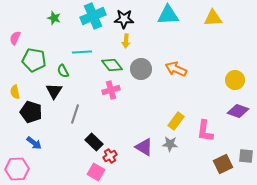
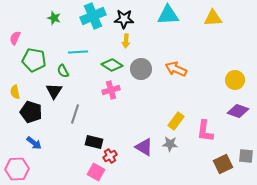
cyan line: moved 4 px left
green diamond: rotated 20 degrees counterclockwise
black rectangle: rotated 30 degrees counterclockwise
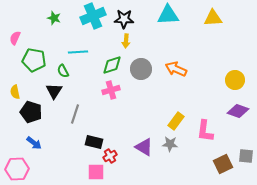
green diamond: rotated 50 degrees counterclockwise
pink square: rotated 30 degrees counterclockwise
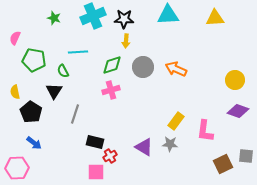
yellow triangle: moved 2 px right
gray circle: moved 2 px right, 2 px up
black pentagon: rotated 15 degrees clockwise
black rectangle: moved 1 px right
pink hexagon: moved 1 px up
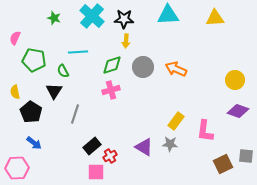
cyan cross: moved 1 px left; rotated 25 degrees counterclockwise
black rectangle: moved 3 px left, 4 px down; rotated 54 degrees counterclockwise
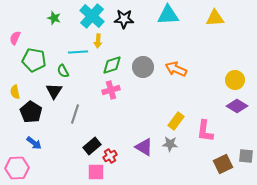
yellow arrow: moved 28 px left
purple diamond: moved 1 px left, 5 px up; rotated 10 degrees clockwise
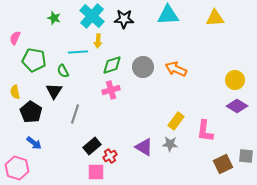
pink hexagon: rotated 20 degrees clockwise
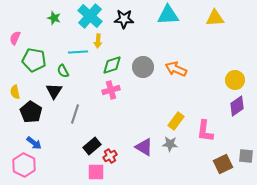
cyan cross: moved 2 px left
purple diamond: rotated 65 degrees counterclockwise
pink hexagon: moved 7 px right, 3 px up; rotated 10 degrees clockwise
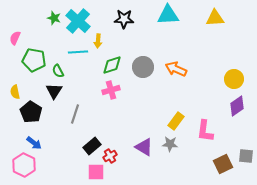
cyan cross: moved 12 px left, 5 px down
green semicircle: moved 5 px left
yellow circle: moved 1 px left, 1 px up
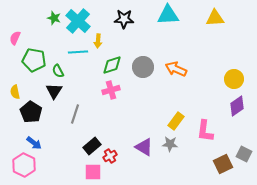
gray square: moved 2 px left, 2 px up; rotated 21 degrees clockwise
pink square: moved 3 px left
